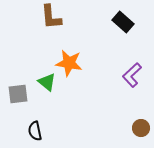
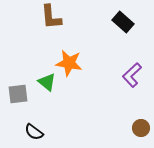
black semicircle: moved 1 px left, 1 px down; rotated 42 degrees counterclockwise
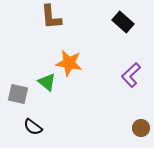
purple L-shape: moved 1 px left
gray square: rotated 20 degrees clockwise
black semicircle: moved 1 px left, 5 px up
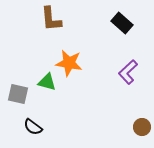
brown L-shape: moved 2 px down
black rectangle: moved 1 px left, 1 px down
purple L-shape: moved 3 px left, 3 px up
green triangle: rotated 24 degrees counterclockwise
brown circle: moved 1 px right, 1 px up
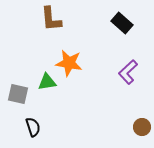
green triangle: rotated 24 degrees counterclockwise
black semicircle: rotated 144 degrees counterclockwise
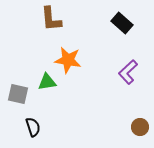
orange star: moved 1 px left, 3 px up
brown circle: moved 2 px left
